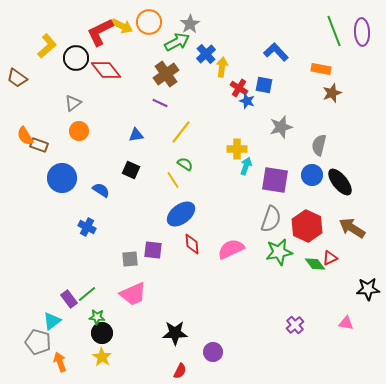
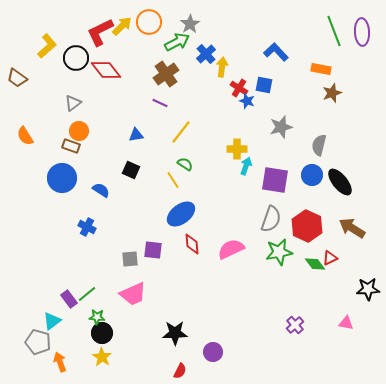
yellow arrow at (122, 26): rotated 70 degrees counterclockwise
brown rectangle at (39, 145): moved 32 px right, 1 px down
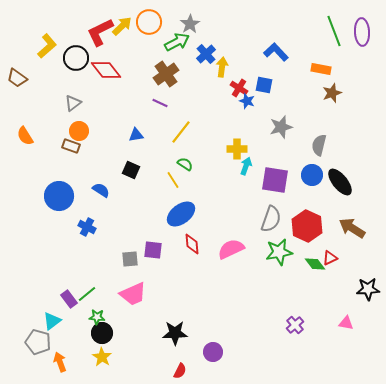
blue circle at (62, 178): moved 3 px left, 18 px down
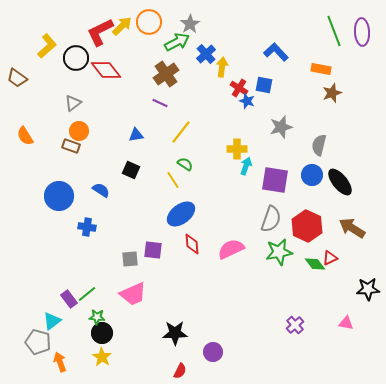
blue cross at (87, 227): rotated 18 degrees counterclockwise
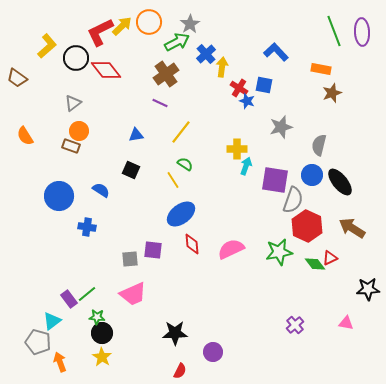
gray semicircle at (271, 219): moved 22 px right, 19 px up
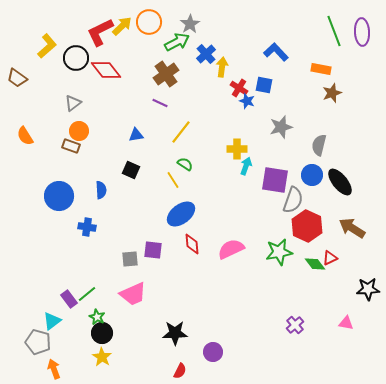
blue semicircle at (101, 190): rotated 54 degrees clockwise
green star at (97, 317): rotated 21 degrees clockwise
orange arrow at (60, 362): moved 6 px left, 7 px down
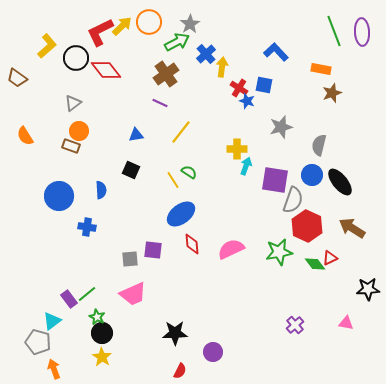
green semicircle at (185, 164): moved 4 px right, 8 px down
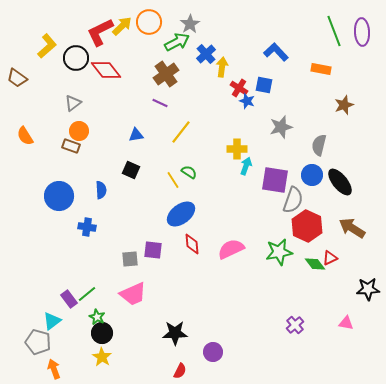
brown star at (332, 93): moved 12 px right, 12 px down
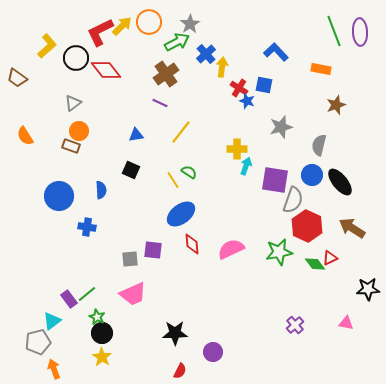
purple ellipse at (362, 32): moved 2 px left
brown star at (344, 105): moved 8 px left
gray pentagon at (38, 342): rotated 30 degrees counterclockwise
